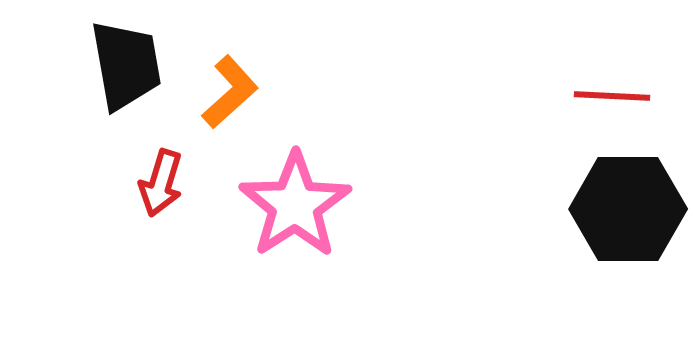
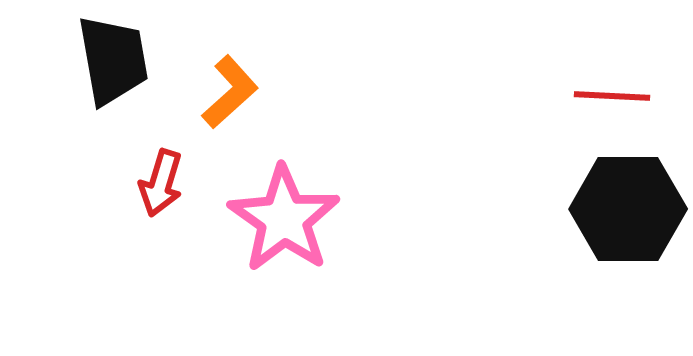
black trapezoid: moved 13 px left, 5 px up
pink star: moved 11 px left, 14 px down; rotated 4 degrees counterclockwise
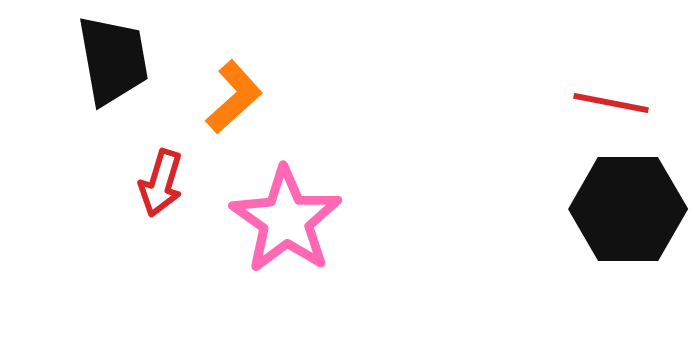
orange L-shape: moved 4 px right, 5 px down
red line: moved 1 px left, 7 px down; rotated 8 degrees clockwise
pink star: moved 2 px right, 1 px down
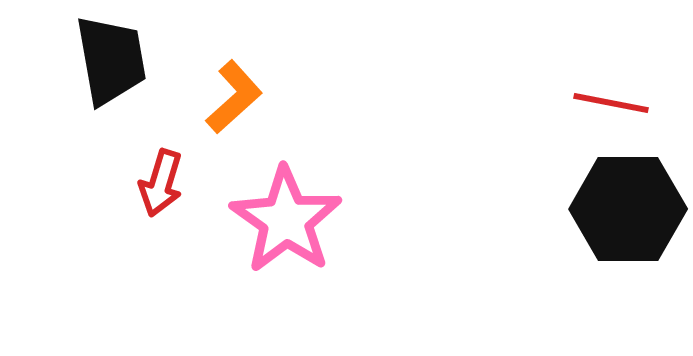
black trapezoid: moved 2 px left
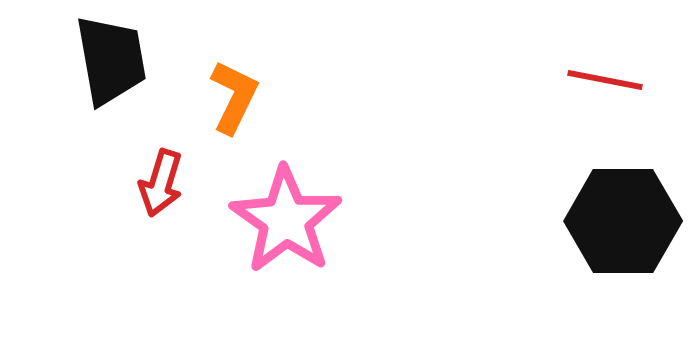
orange L-shape: rotated 22 degrees counterclockwise
red line: moved 6 px left, 23 px up
black hexagon: moved 5 px left, 12 px down
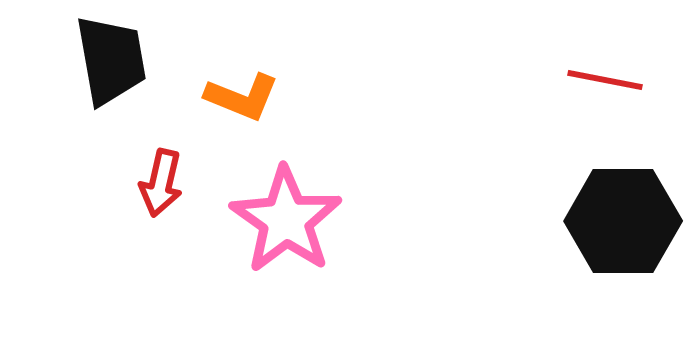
orange L-shape: moved 8 px right; rotated 86 degrees clockwise
red arrow: rotated 4 degrees counterclockwise
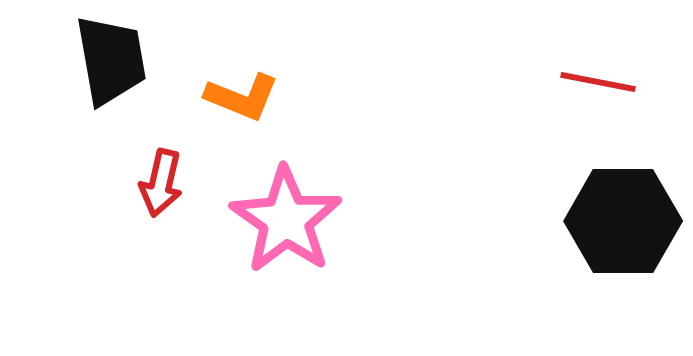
red line: moved 7 px left, 2 px down
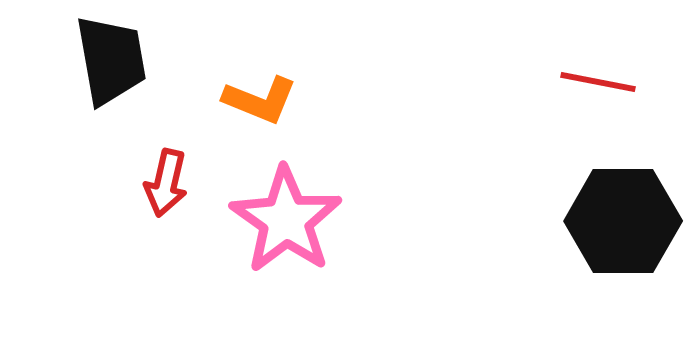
orange L-shape: moved 18 px right, 3 px down
red arrow: moved 5 px right
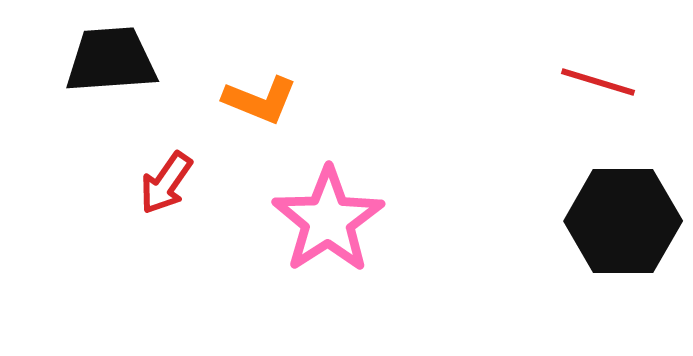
black trapezoid: rotated 84 degrees counterclockwise
red line: rotated 6 degrees clockwise
red arrow: rotated 22 degrees clockwise
pink star: moved 42 px right; rotated 4 degrees clockwise
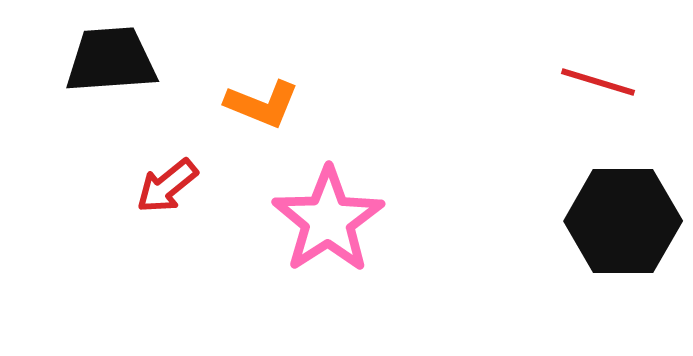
orange L-shape: moved 2 px right, 4 px down
red arrow: moved 1 px right, 3 px down; rotated 16 degrees clockwise
